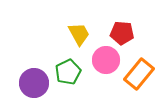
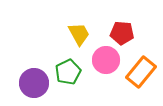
orange rectangle: moved 2 px right, 2 px up
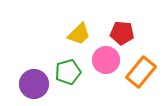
yellow trapezoid: rotated 75 degrees clockwise
green pentagon: rotated 10 degrees clockwise
purple circle: moved 1 px down
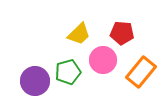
pink circle: moved 3 px left
purple circle: moved 1 px right, 3 px up
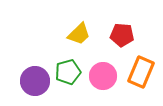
red pentagon: moved 2 px down
pink circle: moved 16 px down
orange rectangle: rotated 16 degrees counterclockwise
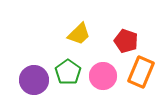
red pentagon: moved 4 px right, 6 px down; rotated 15 degrees clockwise
green pentagon: rotated 20 degrees counterclockwise
purple circle: moved 1 px left, 1 px up
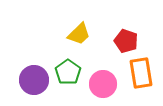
orange rectangle: moved 1 px down; rotated 32 degrees counterclockwise
pink circle: moved 8 px down
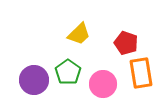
red pentagon: moved 2 px down
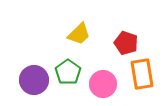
orange rectangle: moved 1 px right, 1 px down
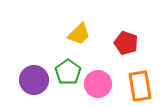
orange rectangle: moved 2 px left, 12 px down
pink circle: moved 5 px left
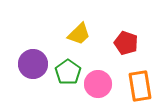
purple circle: moved 1 px left, 16 px up
